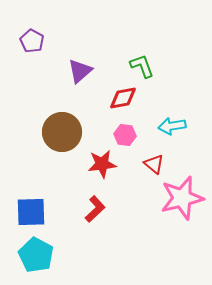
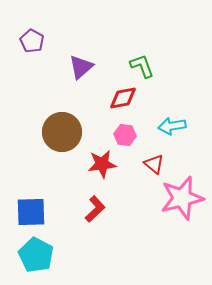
purple triangle: moved 1 px right, 4 px up
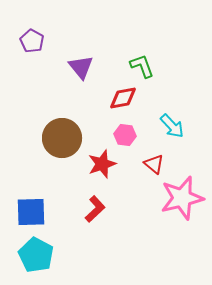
purple triangle: rotated 28 degrees counterclockwise
cyan arrow: rotated 124 degrees counterclockwise
brown circle: moved 6 px down
red star: rotated 12 degrees counterclockwise
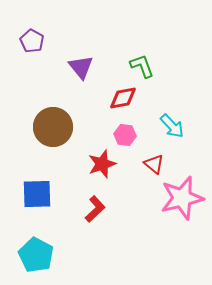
brown circle: moved 9 px left, 11 px up
blue square: moved 6 px right, 18 px up
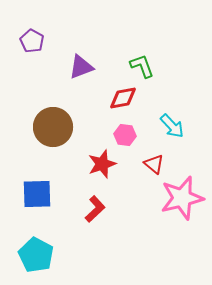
purple triangle: rotated 48 degrees clockwise
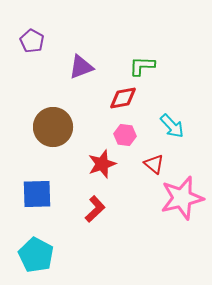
green L-shape: rotated 68 degrees counterclockwise
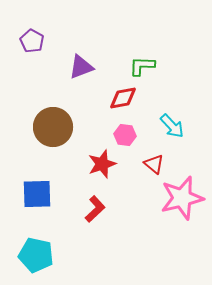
cyan pentagon: rotated 16 degrees counterclockwise
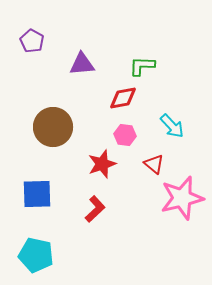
purple triangle: moved 1 px right, 3 px up; rotated 16 degrees clockwise
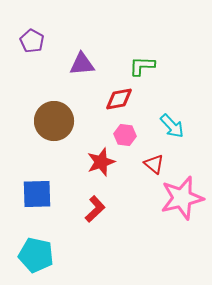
red diamond: moved 4 px left, 1 px down
brown circle: moved 1 px right, 6 px up
red star: moved 1 px left, 2 px up
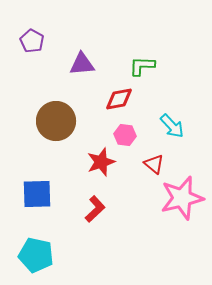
brown circle: moved 2 px right
